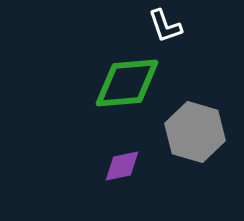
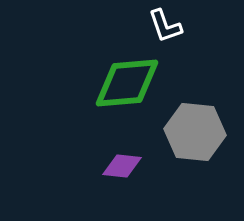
gray hexagon: rotated 10 degrees counterclockwise
purple diamond: rotated 18 degrees clockwise
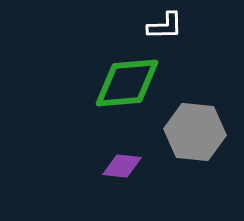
white L-shape: rotated 72 degrees counterclockwise
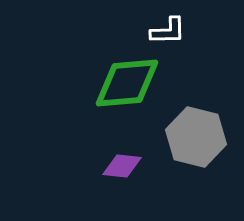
white L-shape: moved 3 px right, 5 px down
gray hexagon: moved 1 px right, 5 px down; rotated 8 degrees clockwise
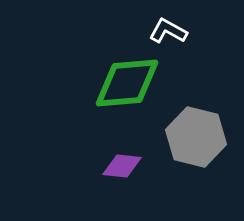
white L-shape: rotated 150 degrees counterclockwise
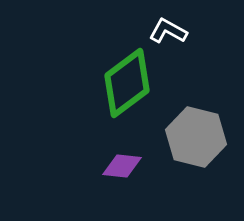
green diamond: rotated 32 degrees counterclockwise
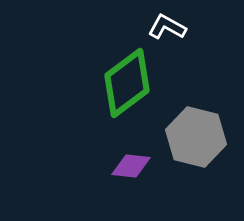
white L-shape: moved 1 px left, 4 px up
purple diamond: moved 9 px right
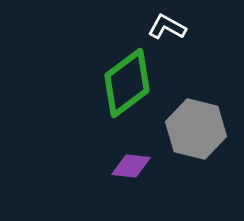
gray hexagon: moved 8 px up
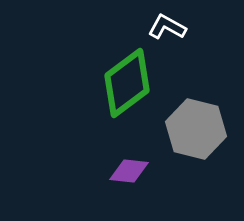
purple diamond: moved 2 px left, 5 px down
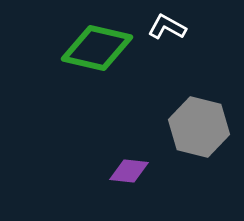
green diamond: moved 30 px left, 35 px up; rotated 50 degrees clockwise
gray hexagon: moved 3 px right, 2 px up
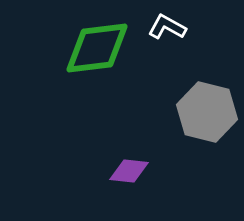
green diamond: rotated 20 degrees counterclockwise
gray hexagon: moved 8 px right, 15 px up
